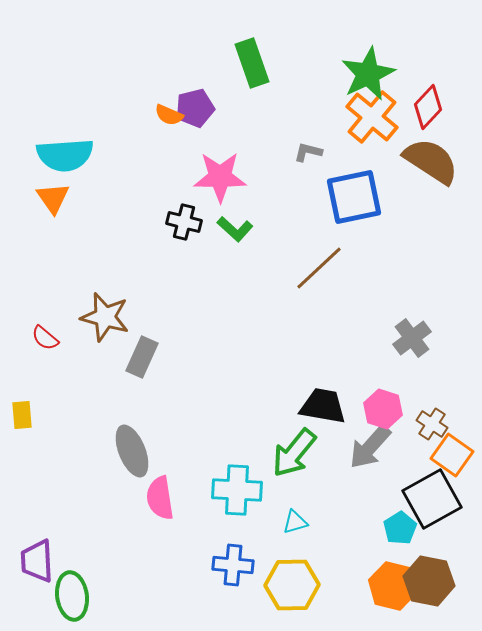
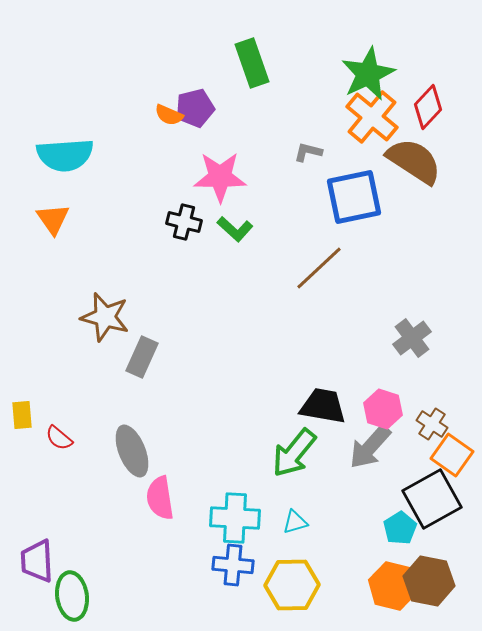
brown semicircle: moved 17 px left
orange triangle: moved 21 px down
red semicircle: moved 14 px right, 100 px down
cyan cross: moved 2 px left, 28 px down
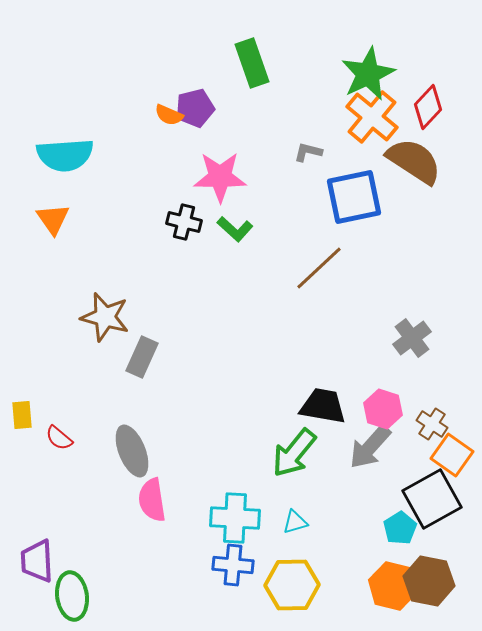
pink semicircle: moved 8 px left, 2 px down
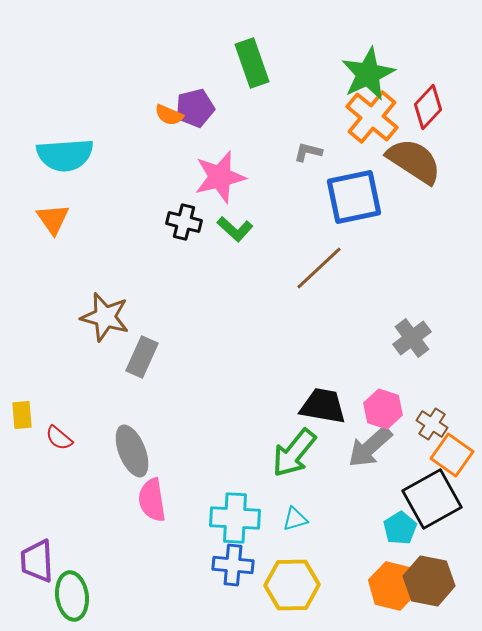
pink star: rotated 14 degrees counterclockwise
gray arrow: rotated 6 degrees clockwise
cyan triangle: moved 3 px up
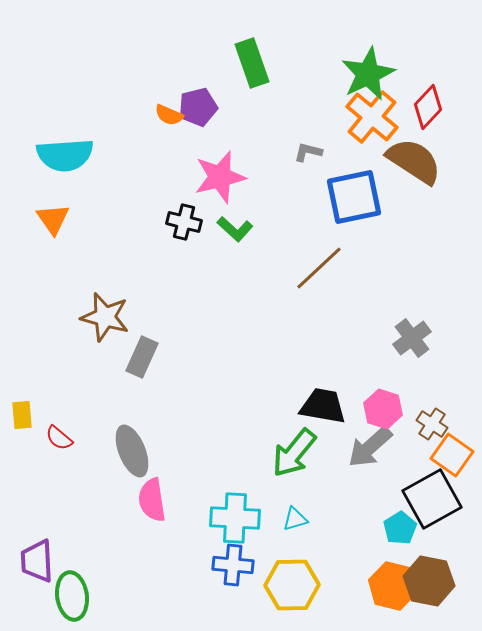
purple pentagon: moved 3 px right, 1 px up
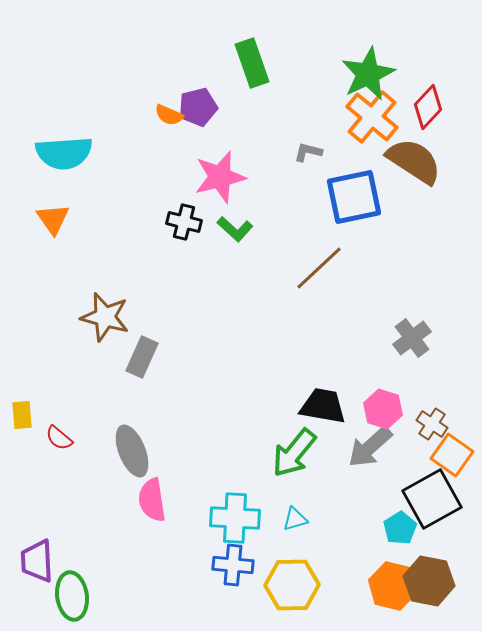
cyan semicircle: moved 1 px left, 2 px up
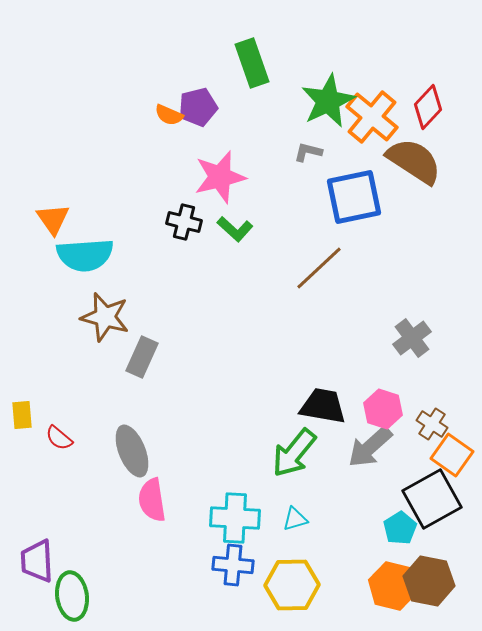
green star: moved 40 px left, 27 px down
cyan semicircle: moved 21 px right, 102 px down
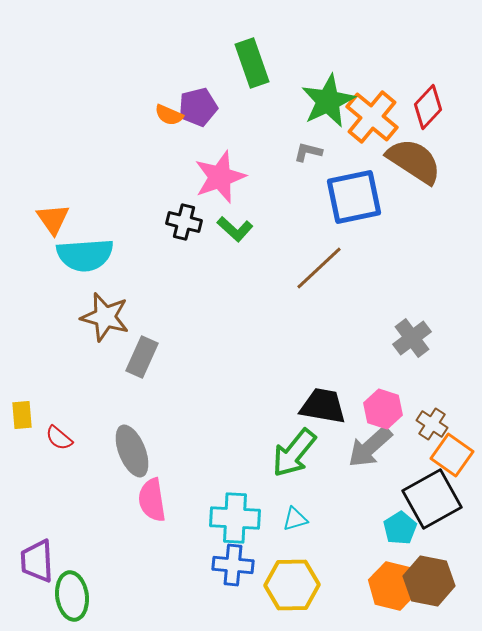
pink star: rotated 6 degrees counterclockwise
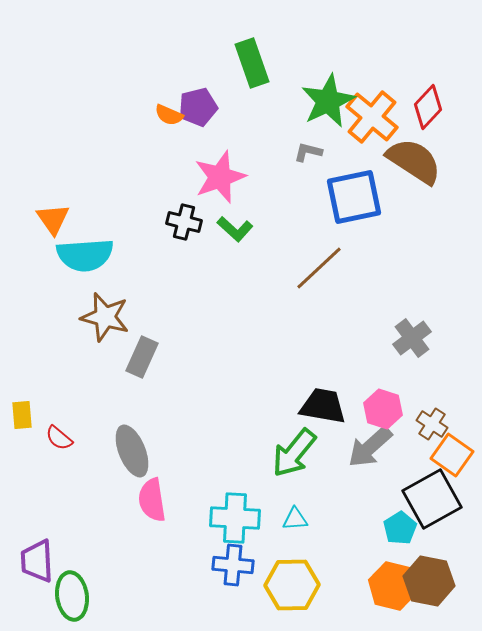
cyan triangle: rotated 12 degrees clockwise
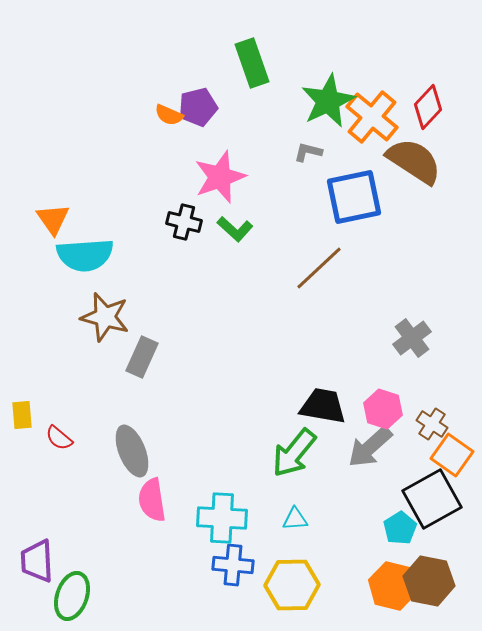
cyan cross: moved 13 px left
green ellipse: rotated 27 degrees clockwise
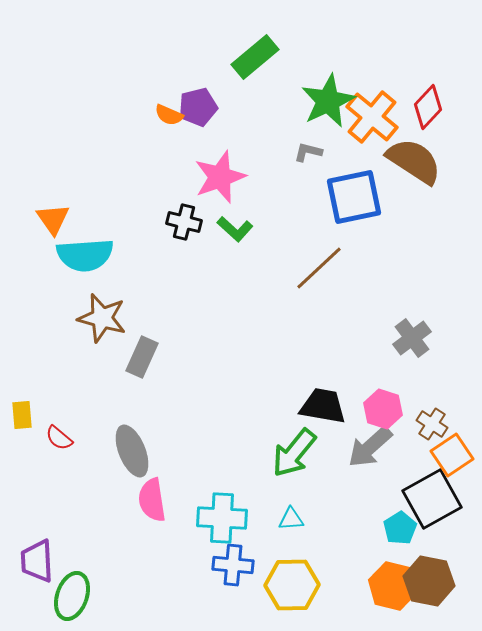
green rectangle: moved 3 px right, 6 px up; rotated 69 degrees clockwise
brown star: moved 3 px left, 1 px down
orange square: rotated 21 degrees clockwise
cyan triangle: moved 4 px left
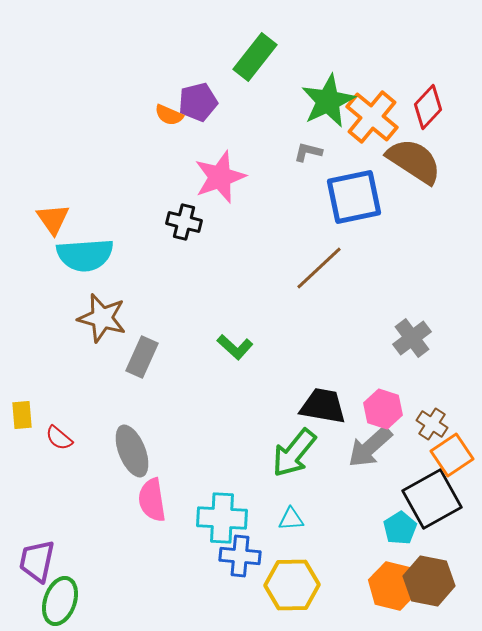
green rectangle: rotated 12 degrees counterclockwise
purple pentagon: moved 5 px up
green L-shape: moved 118 px down
purple trapezoid: rotated 15 degrees clockwise
blue cross: moved 7 px right, 9 px up
green ellipse: moved 12 px left, 5 px down
